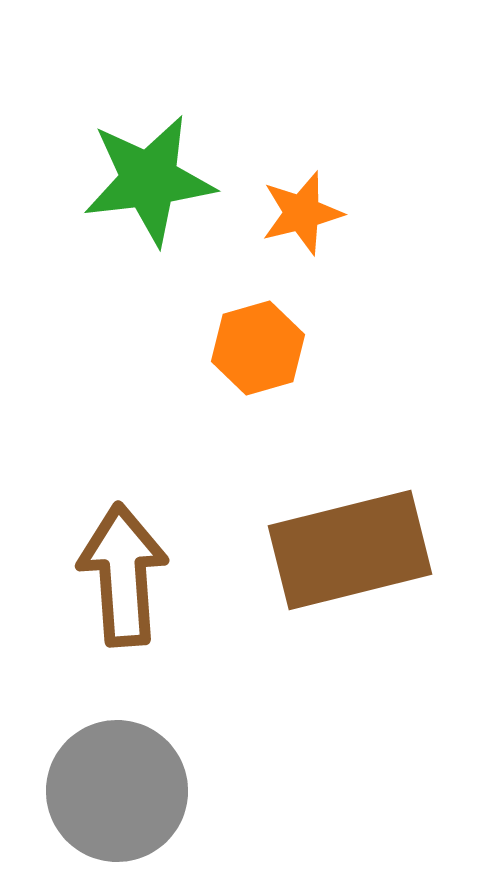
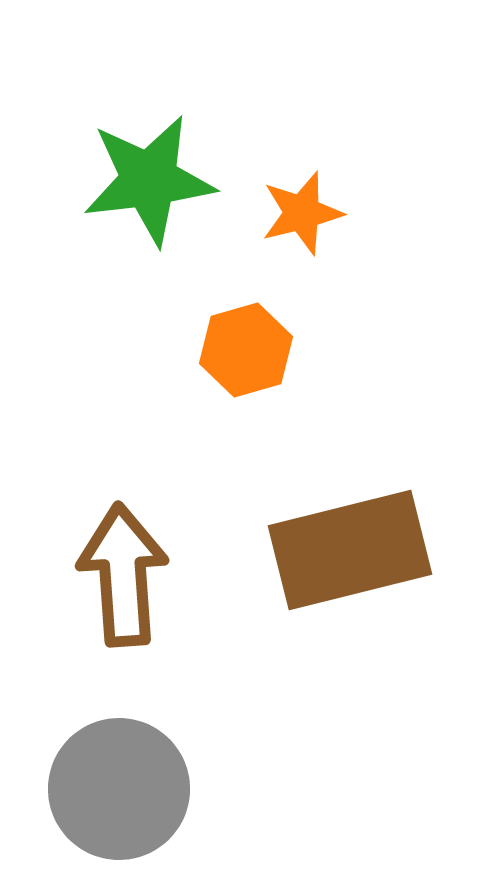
orange hexagon: moved 12 px left, 2 px down
gray circle: moved 2 px right, 2 px up
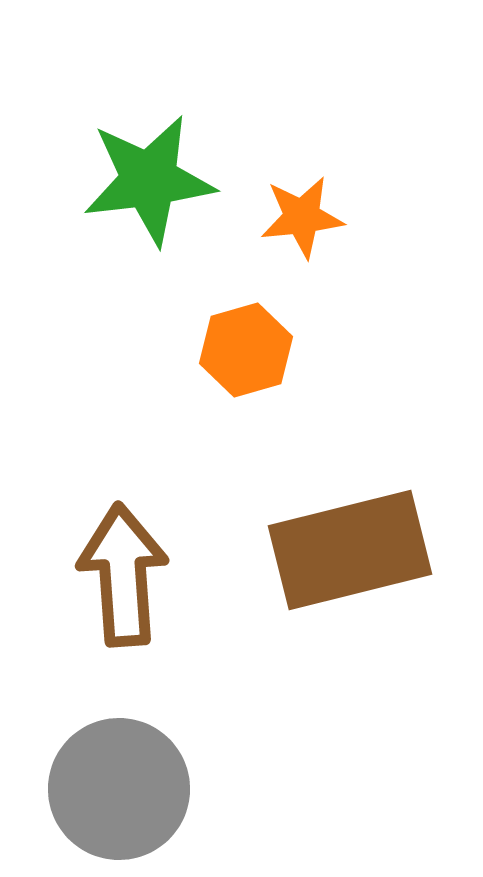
orange star: moved 4 px down; rotated 8 degrees clockwise
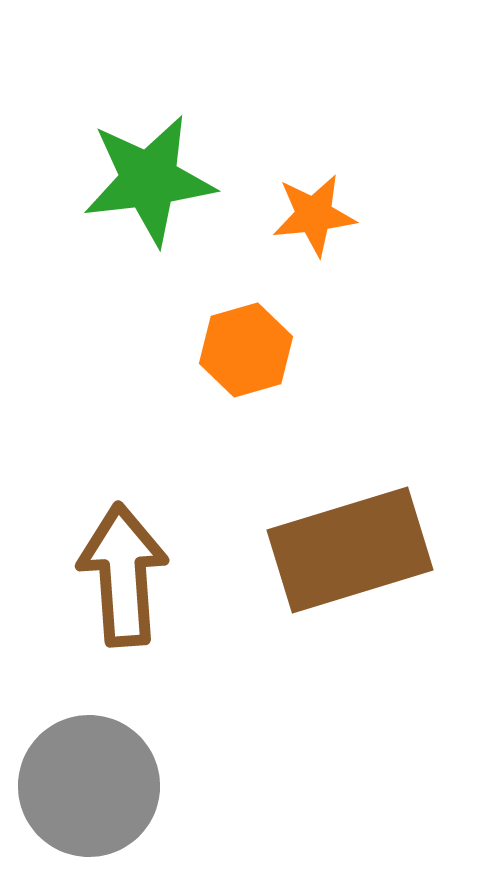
orange star: moved 12 px right, 2 px up
brown rectangle: rotated 3 degrees counterclockwise
gray circle: moved 30 px left, 3 px up
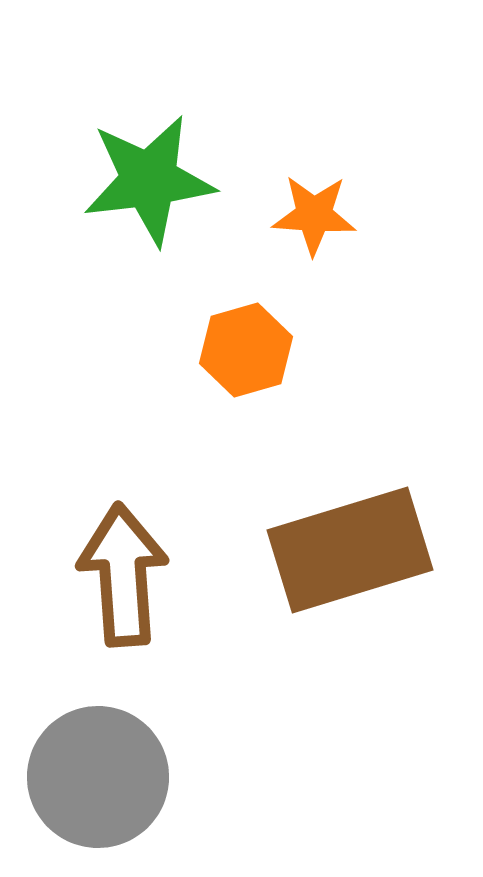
orange star: rotated 10 degrees clockwise
gray circle: moved 9 px right, 9 px up
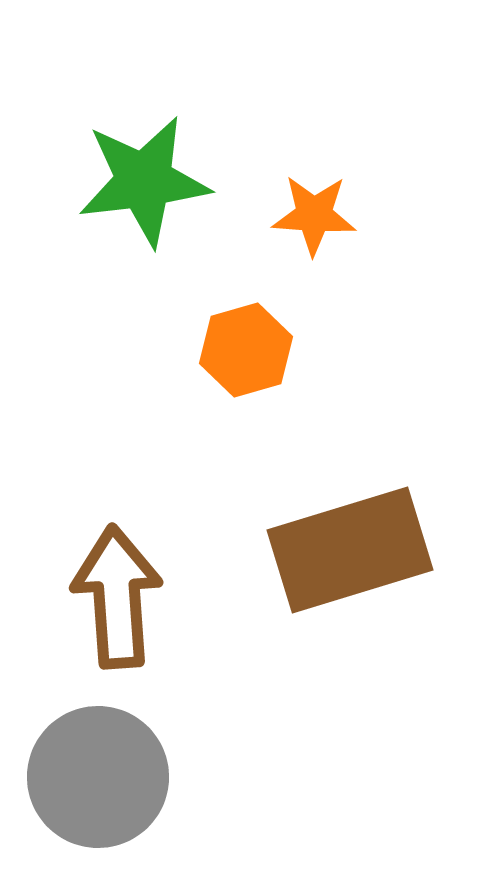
green star: moved 5 px left, 1 px down
brown arrow: moved 6 px left, 22 px down
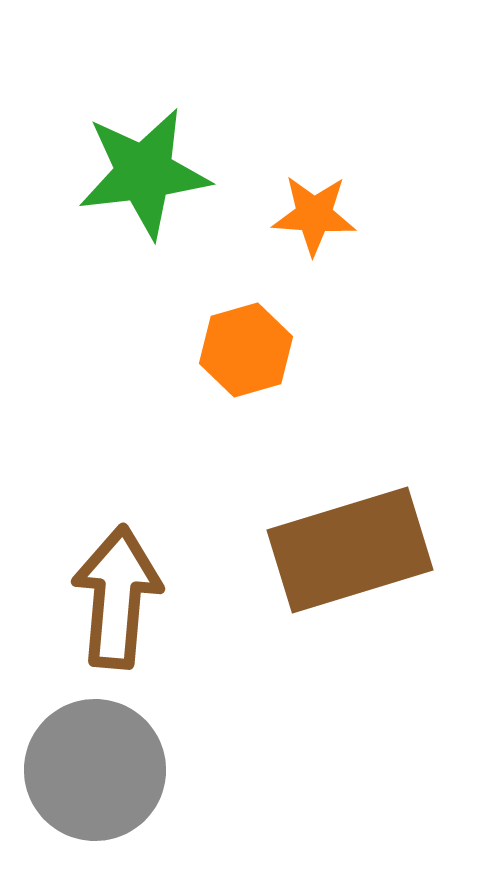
green star: moved 8 px up
brown arrow: rotated 9 degrees clockwise
gray circle: moved 3 px left, 7 px up
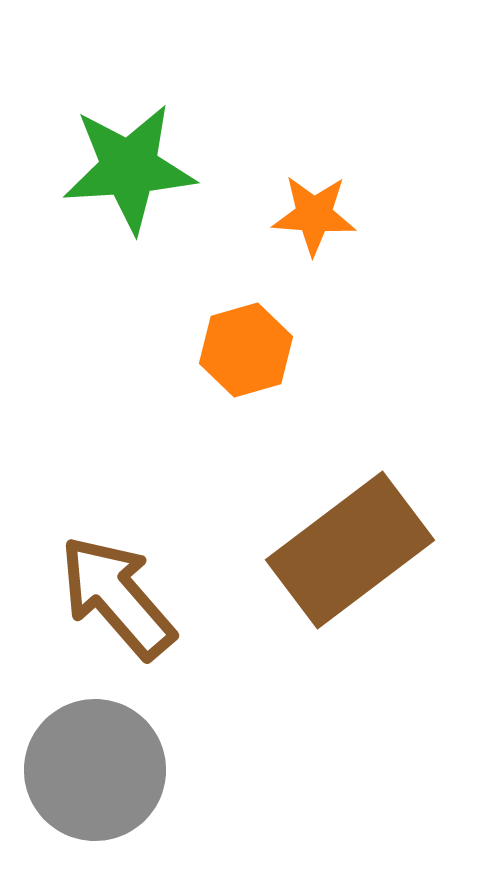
green star: moved 15 px left, 5 px up; rotated 3 degrees clockwise
brown rectangle: rotated 20 degrees counterclockwise
brown arrow: rotated 46 degrees counterclockwise
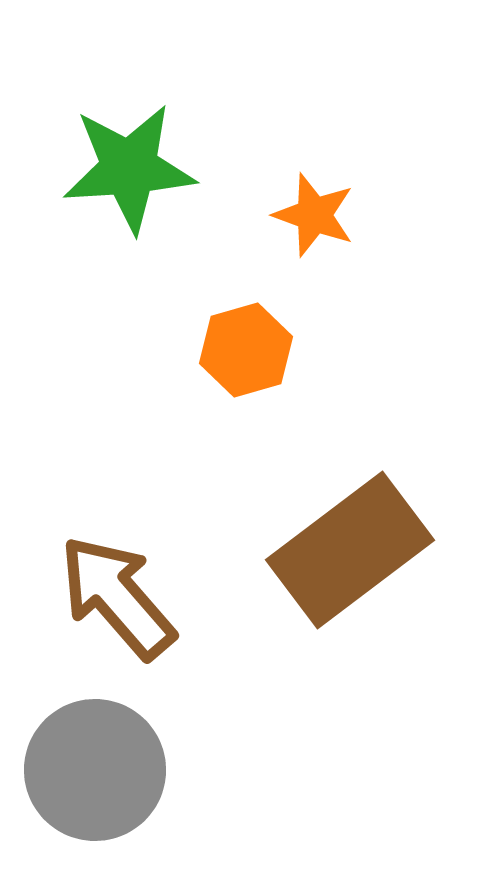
orange star: rotated 16 degrees clockwise
